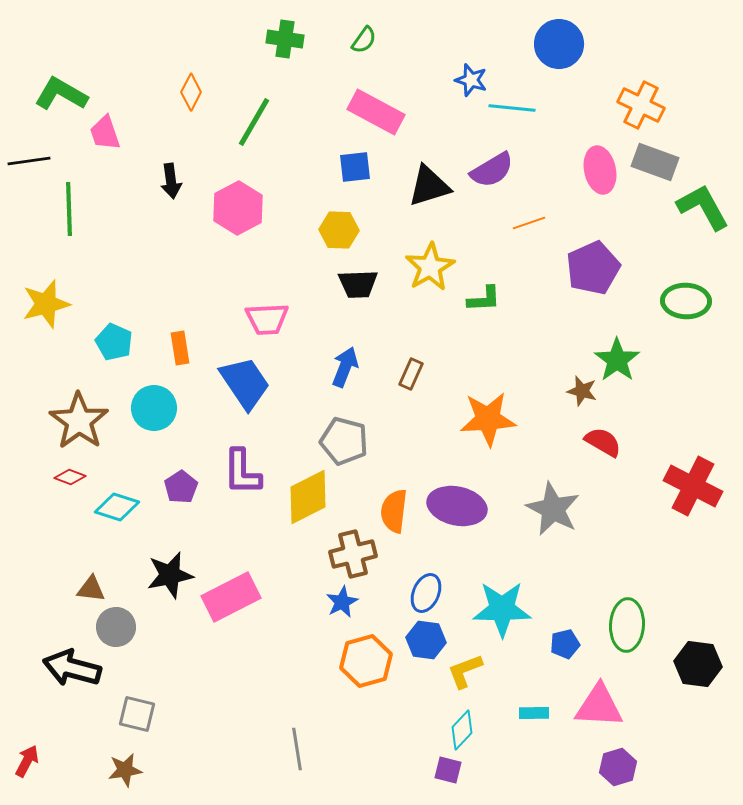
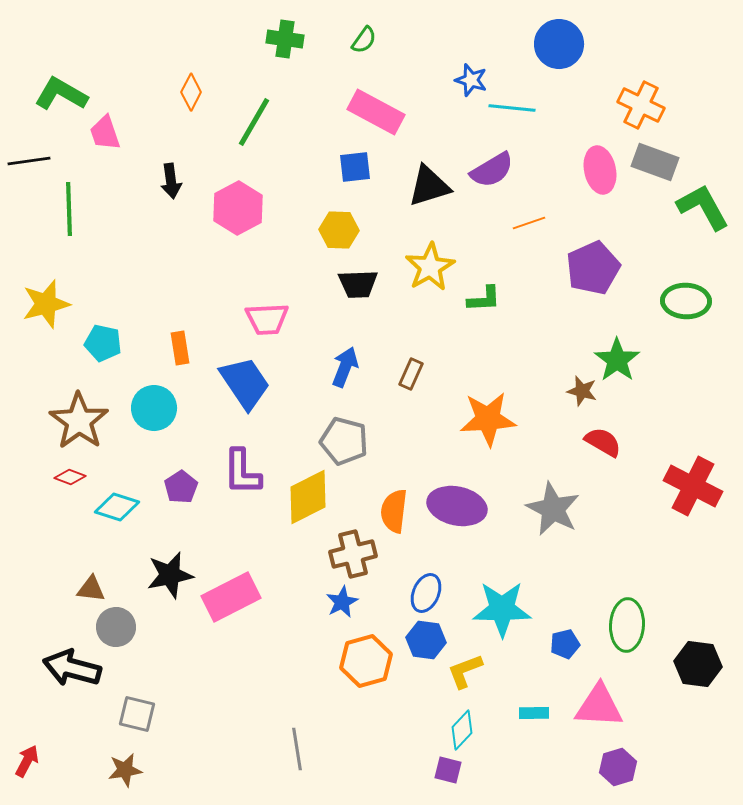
cyan pentagon at (114, 342): moved 11 px left, 1 px down; rotated 12 degrees counterclockwise
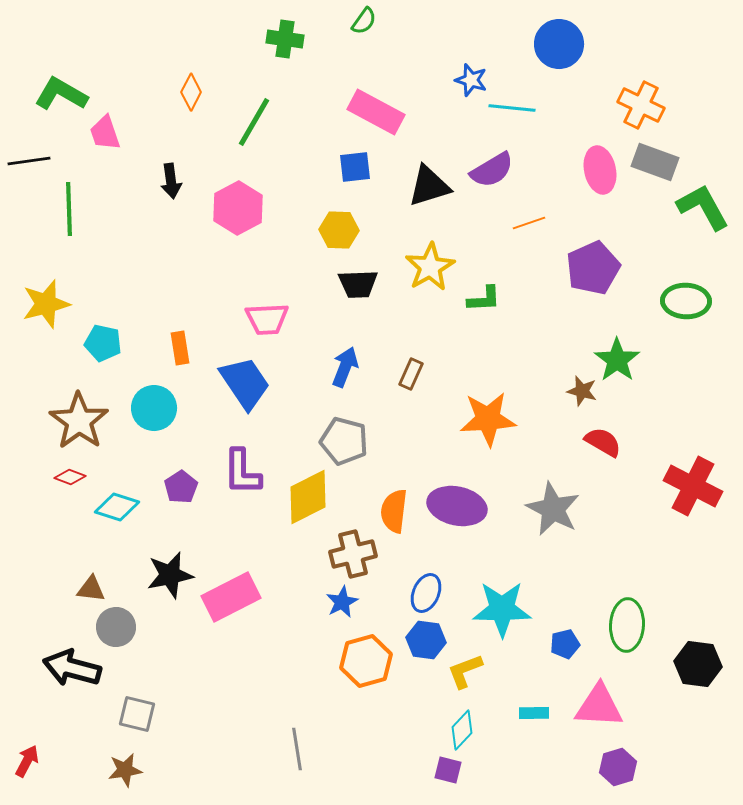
green semicircle at (364, 40): moved 19 px up
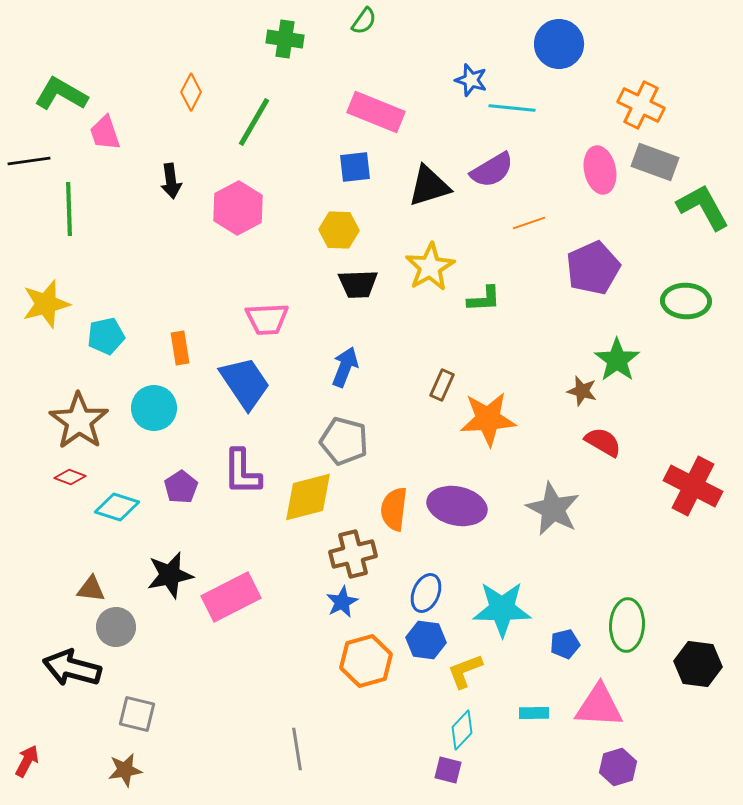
pink rectangle at (376, 112): rotated 6 degrees counterclockwise
cyan pentagon at (103, 343): moved 3 px right, 7 px up; rotated 24 degrees counterclockwise
brown rectangle at (411, 374): moved 31 px right, 11 px down
yellow diamond at (308, 497): rotated 12 degrees clockwise
orange semicircle at (394, 511): moved 2 px up
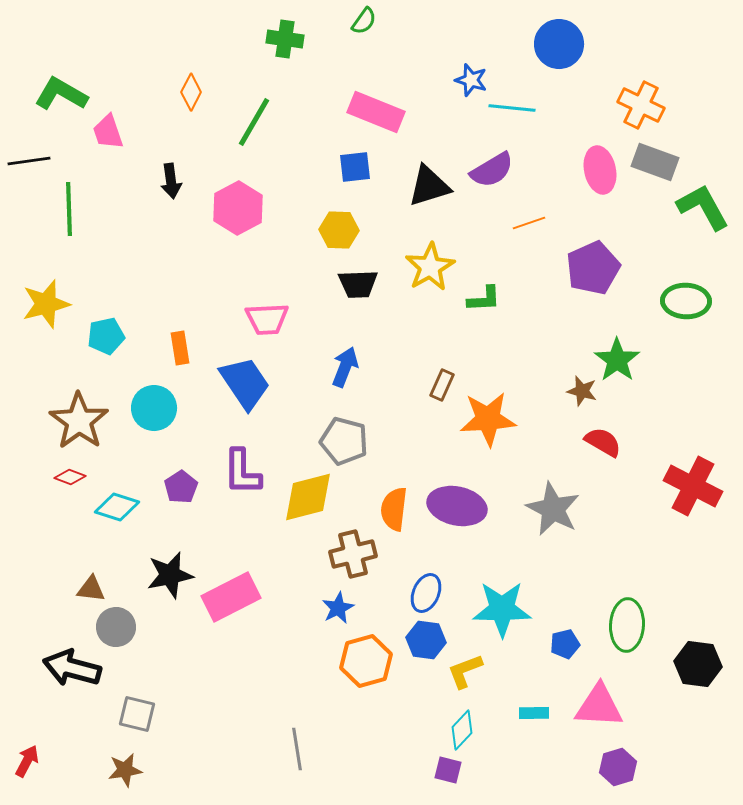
pink trapezoid at (105, 133): moved 3 px right, 1 px up
blue star at (342, 602): moved 4 px left, 6 px down
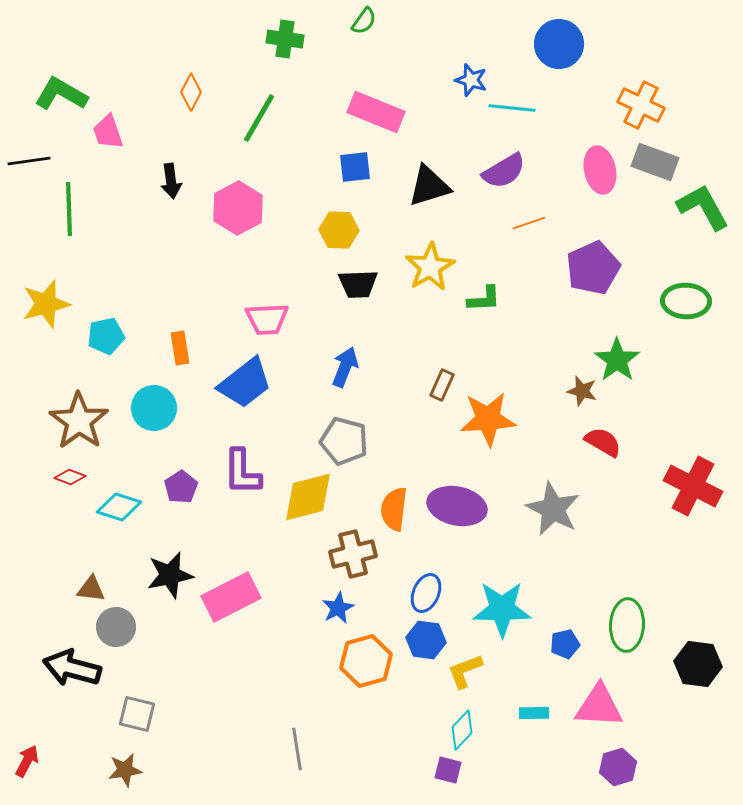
green line at (254, 122): moved 5 px right, 4 px up
purple semicircle at (492, 170): moved 12 px right, 1 px down
blue trapezoid at (245, 383): rotated 86 degrees clockwise
cyan diamond at (117, 507): moved 2 px right
